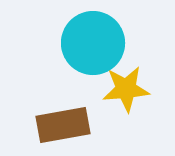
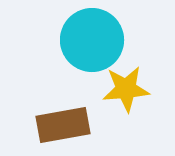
cyan circle: moved 1 px left, 3 px up
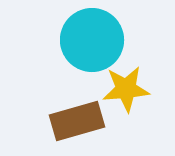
brown rectangle: moved 14 px right, 4 px up; rotated 6 degrees counterclockwise
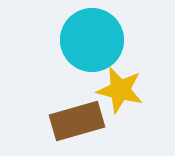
yellow star: moved 6 px left, 1 px down; rotated 18 degrees clockwise
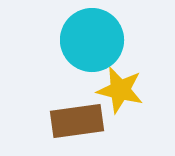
brown rectangle: rotated 8 degrees clockwise
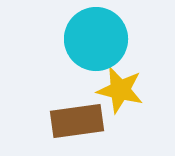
cyan circle: moved 4 px right, 1 px up
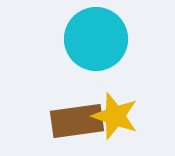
yellow star: moved 5 px left, 26 px down; rotated 6 degrees clockwise
